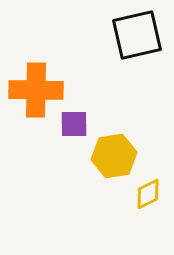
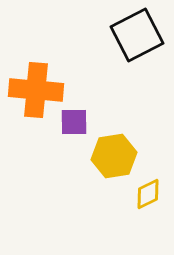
black square: rotated 14 degrees counterclockwise
orange cross: rotated 4 degrees clockwise
purple square: moved 2 px up
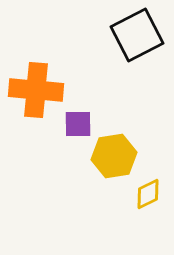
purple square: moved 4 px right, 2 px down
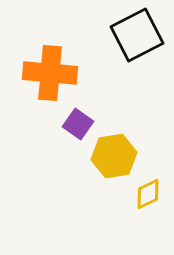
orange cross: moved 14 px right, 17 px up
purple square: rotated 36 degrees clockwise
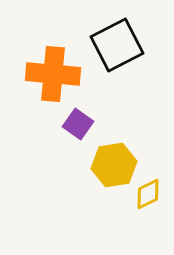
black square: moved 20 px left, 10 px down
orange cross: moved 3 px right, 1 px down
yellow hexagon: moved 9 px down
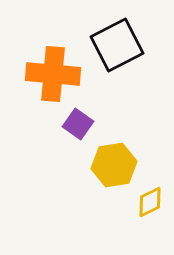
yellow diamond: moved 2 px right, 8 px down
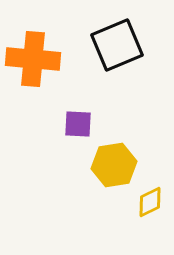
black square: rotated 4 degrees clockwise
orange cross: moved 20 px left, 15 px up
purple square: rotated 32 degrees counterclockwise
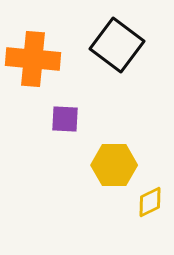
black square: rotated 30 degrees counterclockwise
purple square: moved 13 px left, 5 px up
yellow hexagon: rotated 9 degrees clockwise
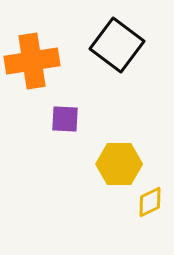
orange cross: moved 1 px left, 2 px down; rotated 14 degrees counterclockwise
yellow hexagon: moved 5 px right, 1 px up
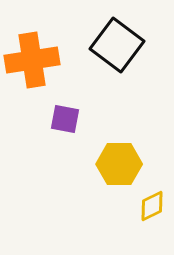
orange cross: moved 1 px up
purple square: rotated 8 degrees clockwise
yellow diamond: moved 2 px right, 4 px down
